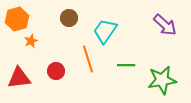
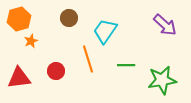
orange hexagon: moved 2 px right
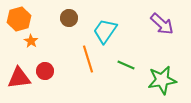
purple arrow: moved 3 px left, 1 px up
orange star: rotated 16 degrees counterclockwise
green line: rotated 24 degrees clockwise
red circle: moved 11 px left
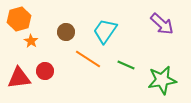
brown circle: moved 3 px left, 14 px down
orange line: rotated 40 degrees counterclockwise
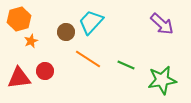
cyan trapezoid: moved 14 px left, 9 px up; rotated 8 degrees clockwise
orange star: rotated 16 degrees clockwise
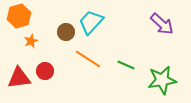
orange hexagon: moved 3 px up
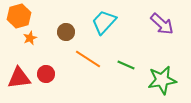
cyan trapezoid: moved 13 px right
orange star: moved 1 px left, 3 px up
red circle: moved 1 px right, 3 px down
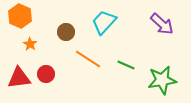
orange hexagon: moved 1 px right; rotated 20 degrees counterclockwise
orange star: moved 6 px down; rotated 16 degrees counterclockwise
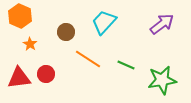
purple arrow: rotated 80 degrees counterclockwise
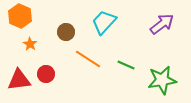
red triangle: moved 2 px down
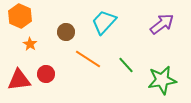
green line: rotated 24 degrees clockwise
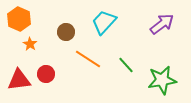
orange hexagon: moved 1 px left, 3 px down
